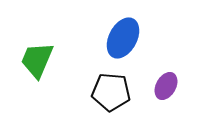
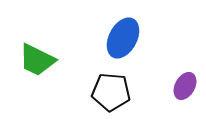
green trapezoid: rotated 87 degrees counterclockwise
purple ellipse: moved 19 px right
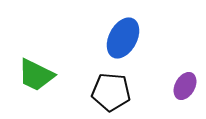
green trapezoid: moved 1 px left, 15 px down
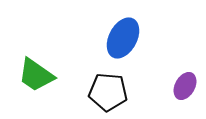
green trapezoid: rotated 9 degrees clockwise
black pentagon: moved 3 px left
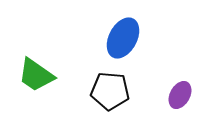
purple ellipse: moved 5 px left, 9 px down
black pentagon: moved 2 px right, 1 px up
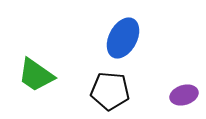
purple ellipse: moved 4 px right; rotated 44 degrees clockwise
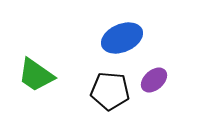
blue ellipse: moved 1 px left; rotated 39 degrees clockwise
purple ellipse: moved 30 px left, 15 px up; rotated 24 degrees counterclockwise
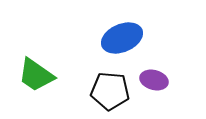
purple ellipse: rotated 56 degrees clockwise
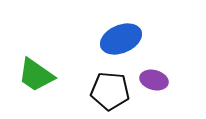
blue ellipse: moved 1 px left, 1 px down
